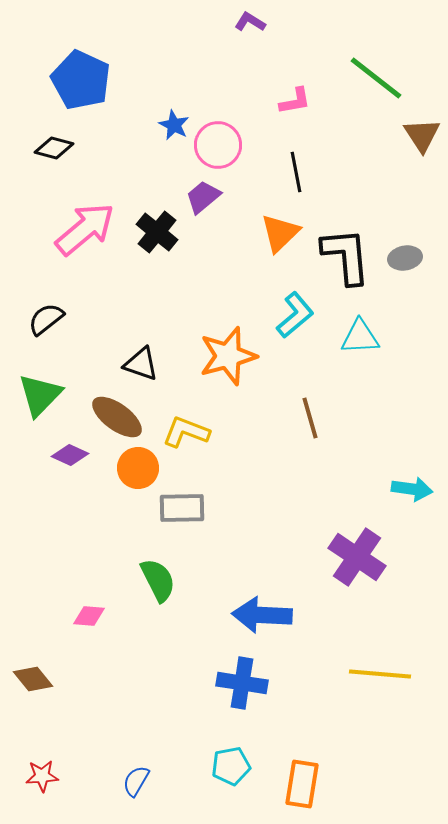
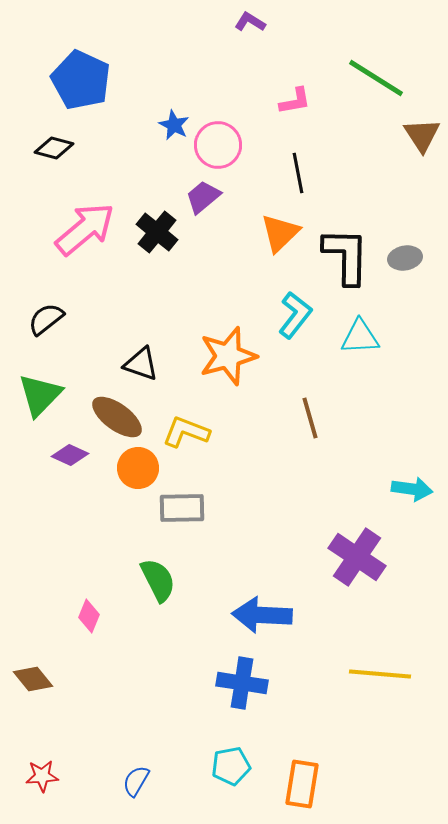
green line: rotated 6 degrees counterclockwise
black line: moved 2 px right, 1 px down
black L-shape: rotated 6 degrees clockwise
cyan L-shape: rotated 12 degrees counterclockwise
pink diamond: rotated 72 degrees counterclockwise
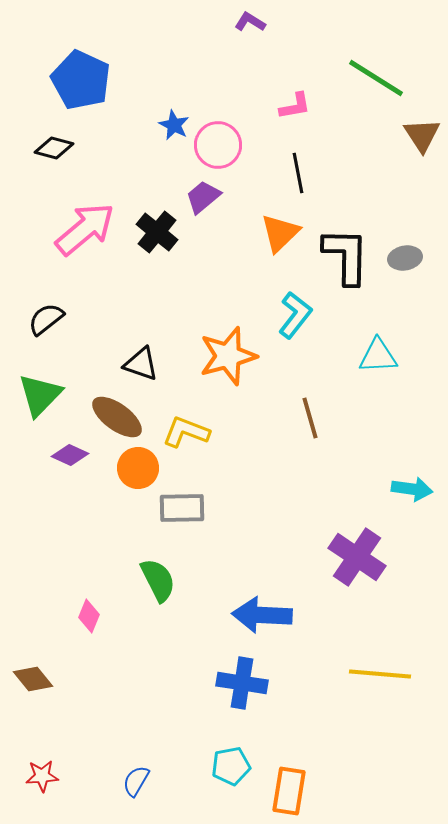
pink L-shape: moved 5 px down
cyan triangle: moved 18 px right, 19 px down
orange rectangle: moved 13 px left, 7 px down
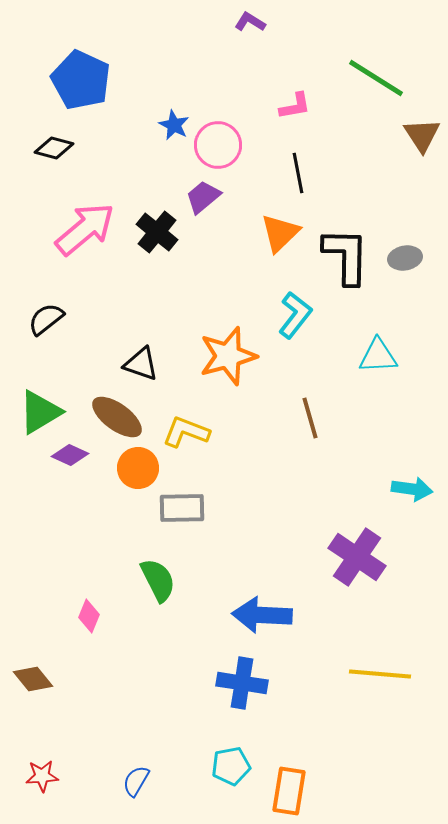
green triangle: moved 17 px down; rotated 15 degrees clockwise
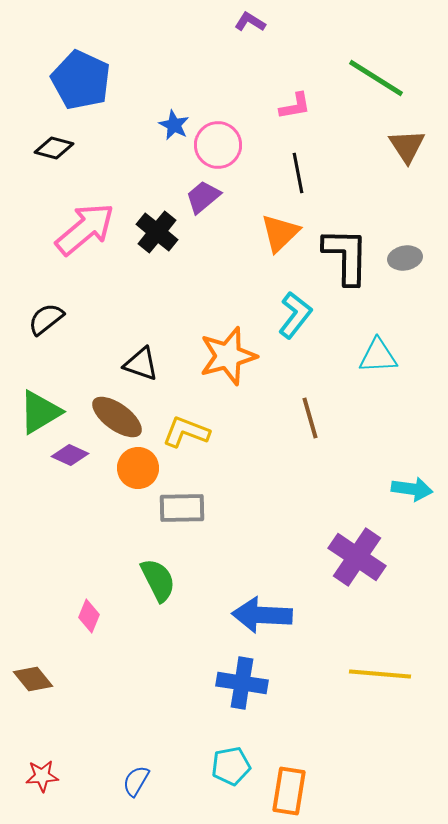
brown triangle: moved 15 px left, 11 px down
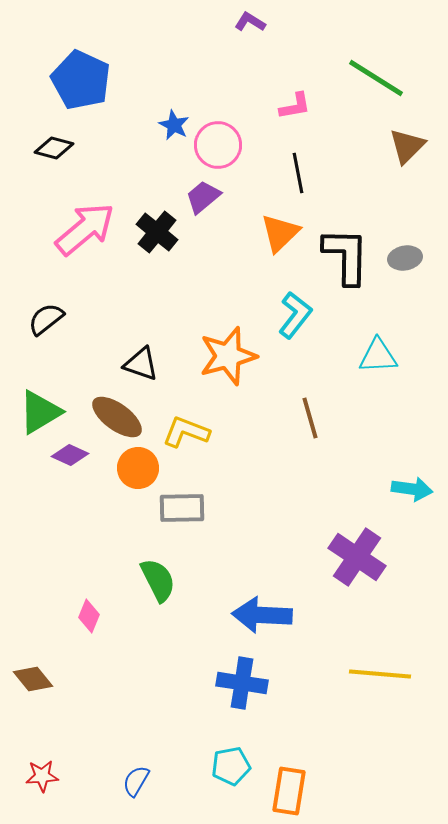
brown triangle: rotated 18 degrees clockwise
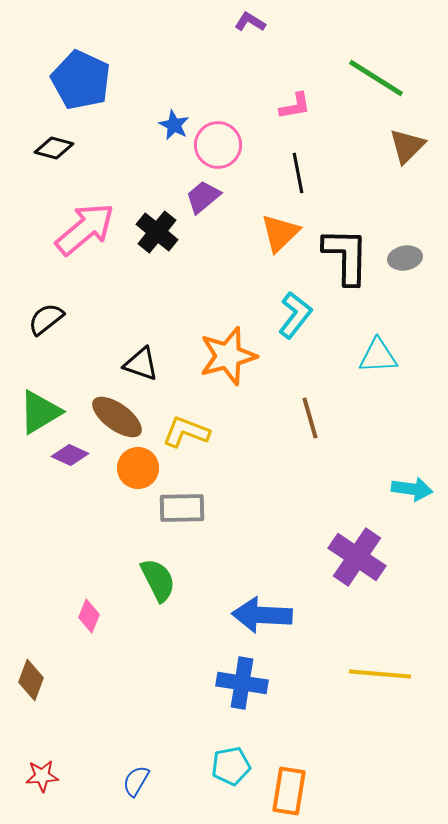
brown diamond: moved 2 px left, 1 px down; rotated 60 degrees clockwise
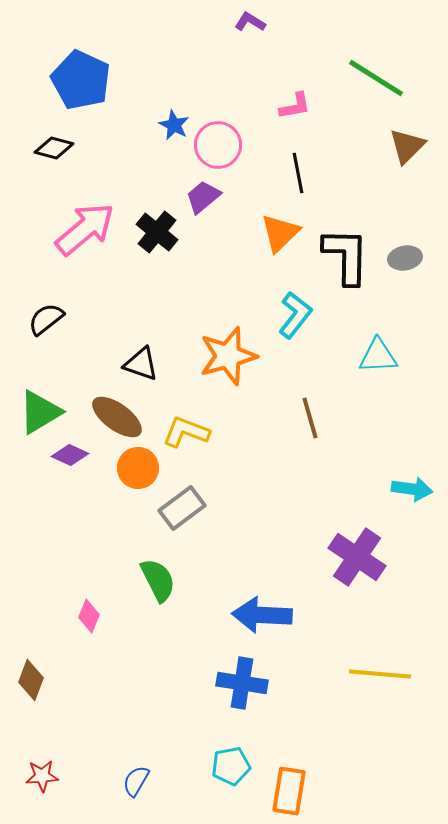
gray rectangle: rotated 36 degrees counterclockwise
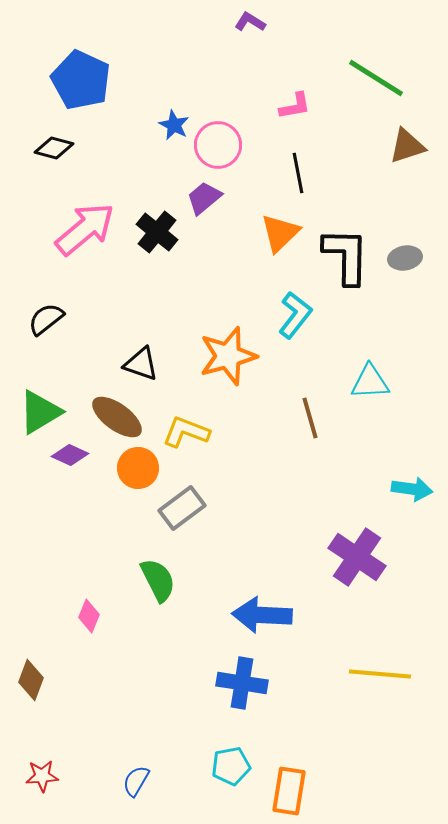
brown triangle: rotated 27 degrees clockwise
purple trapezoid: moved 1 px right, 1 px down
cyan triangle: moved 8 px left, 26 px down
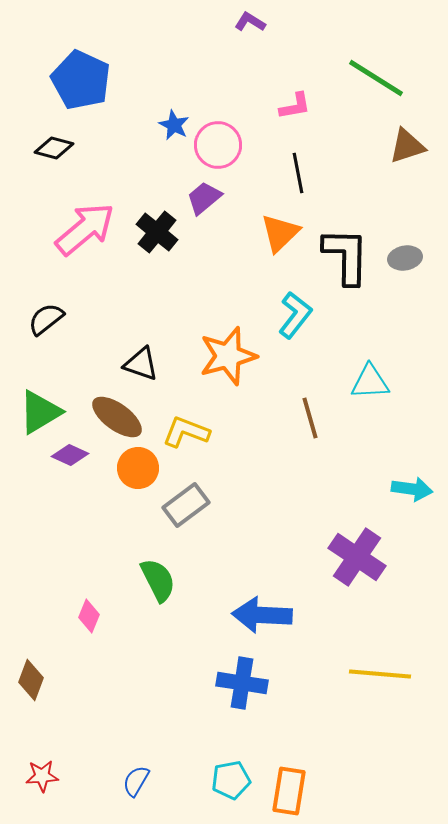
gray rectangle: moved 4 px right, 3 px up
cyan pentagon: moved 14 px down
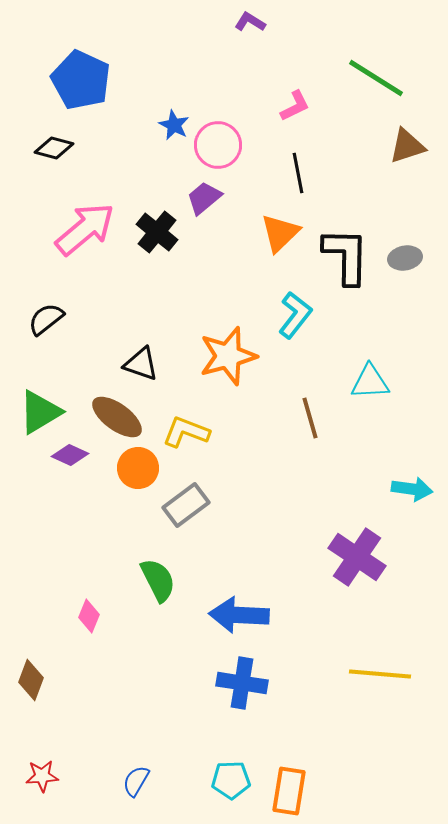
pink L-shape: rotated 16 degrees counterclockwise
blue arrow: moved 23 px left
cyan pentagon: rotated 9 degrees clockwise
